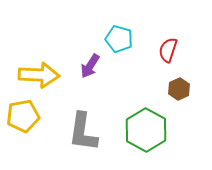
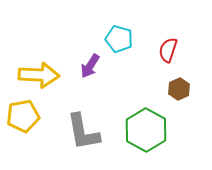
gray L-shape: rotated 18 degrees counterclockwise
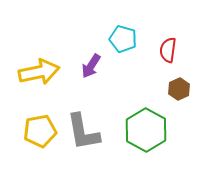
cyan pentagon: moved 4 px right
red semicircle: rotated 10 degrees counterclockwise
purple arrow: moved 1 px right
yellow arrow: moved 3 px up; rotated 15 degrees counterclockwise
yellow pentagon: moved 17 px right, 15 px down
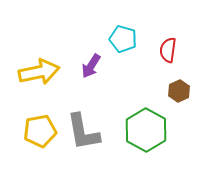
brown hexagon: moved 2 px down
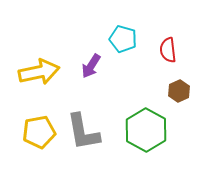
red semicircle: rotated 15 degrees counterclockwise
yellow pentagon: moved 1 px left, 1 px down
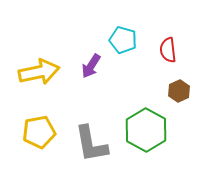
cyan pentagon: moved 1 px down
gray L-shape: moved 8 px right, 12 px down
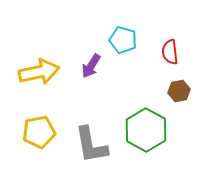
red semicircle: moved 2 px right, 2 px down
brown hexagon: rotated 15 degrees clockwise
gray L-shape: moved 1 px down
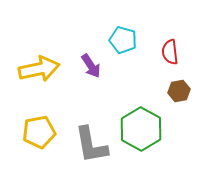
purple arrow: rotated 65 degrees counterclockwise
yellow arrow: moved 3 px up
green hexagon: moved 5 px left, 1 px up
